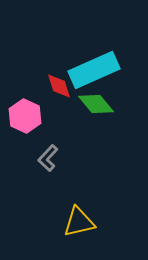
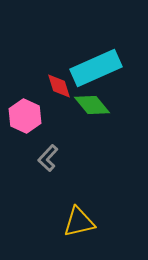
cyan rectangle: moved 2 px right, 2 px up
green diamond: moved 4 px left, 1 px down
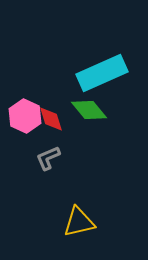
cyan rectangle: moved 6 px right, 5 px down
red diamond: moved 8 px left, 33 px down
green diamond: moved 3 px left, 5 px down
gray L-shape: rotated 24 degrees clockwise
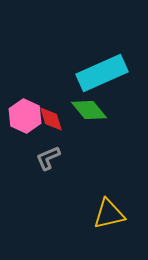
yellow triangle: moved 30 px right, 8 px up
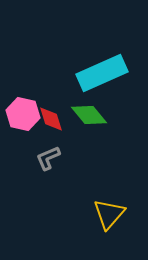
green diamond: moved 5 px down
pink hexagon: moved 2 px left, 2 px up; rotated 12 degrees counterclockwise
yellow triangle: rotated 36 degrees counterclockwise
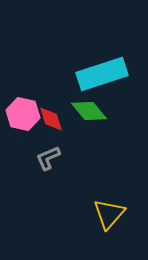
cyan rectangle: moved 1 px down; rotated 6 degrees clockwise
green diamond: moved 4 px up
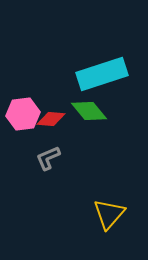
pink hexagon: rotated 20 degrees counterclockwise
red diamond: rotated 68 degrees counterclockwise
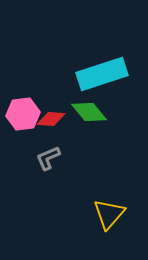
green diamond: moved 1 px down
